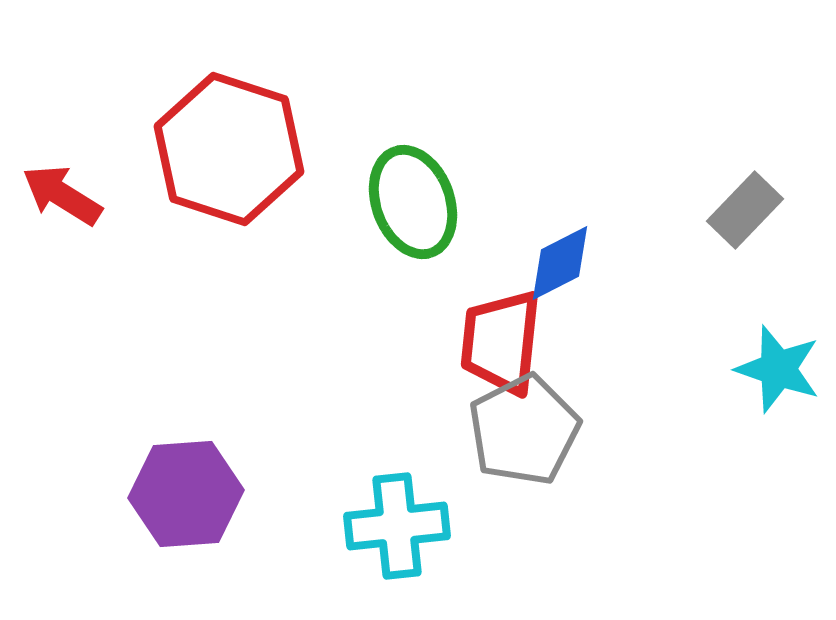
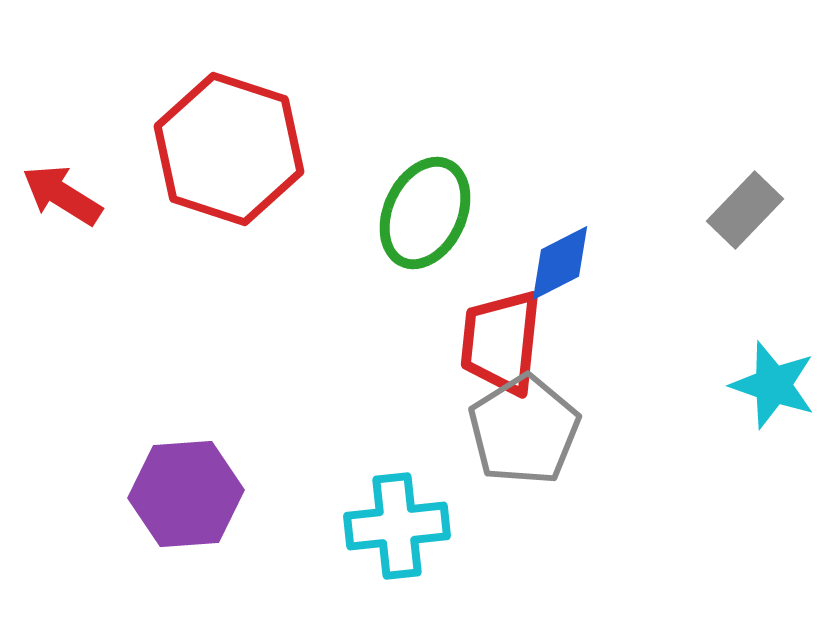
green ellipse: moved 12 px right, 11 px down; rotated 45 degrees clockwise
cyan star: moved 5 px left, 16 px down
gray pentagon: rotated 5 degrees counterclockwise
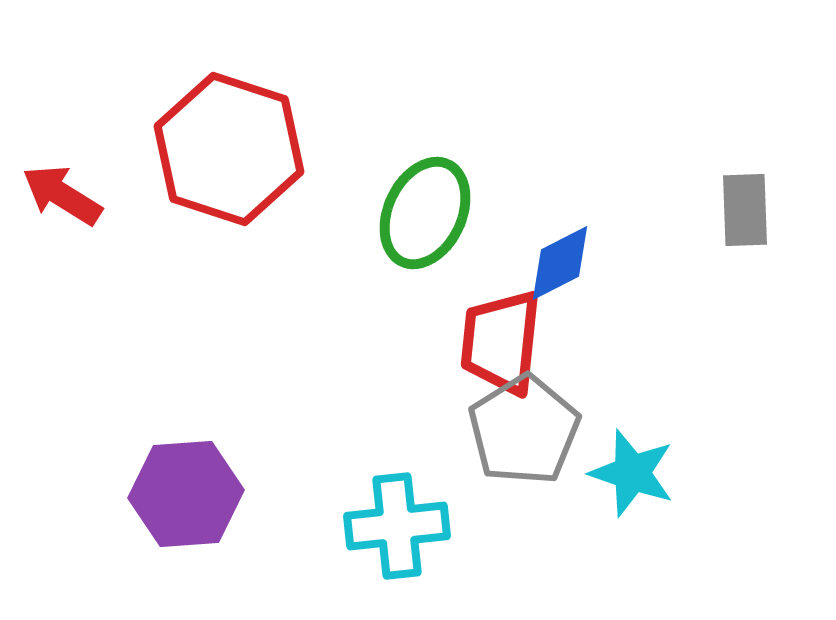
gray rectangle: rotated 46 degrees counterclockwise
cyan star: moved 141 px left, 88 px down
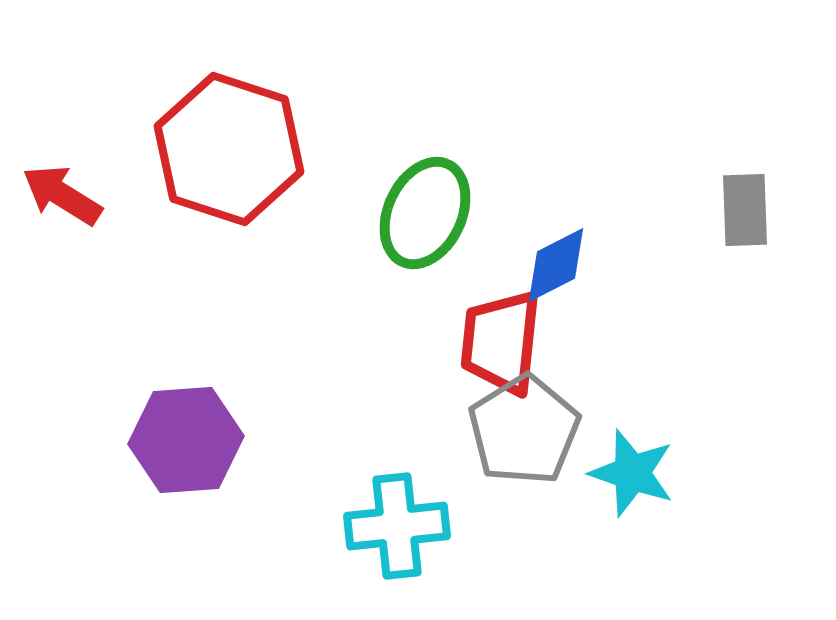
blue diamond: moved 4 px left, 2 px down
purple hexagon: moved 54 px up
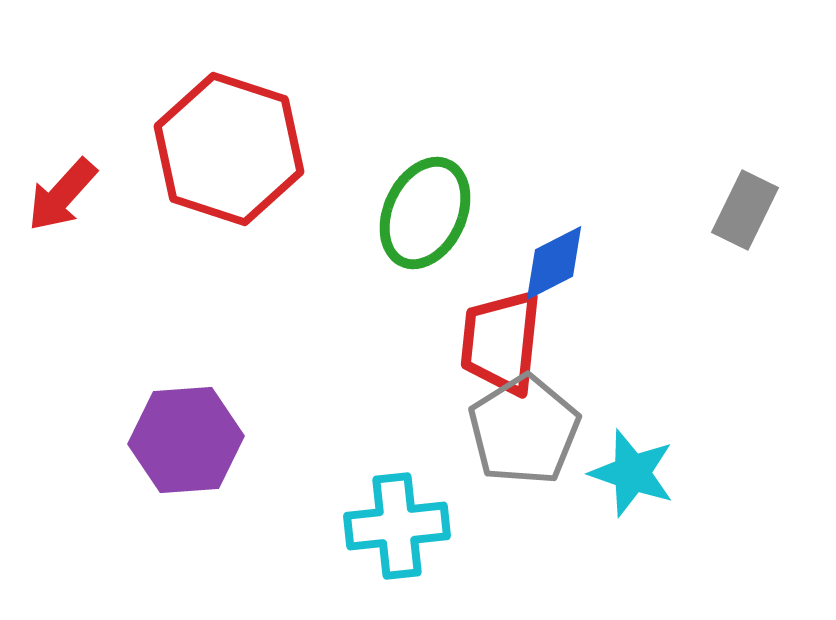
red arrow: rotated 80 degrees counterclockwise
gray rectangle: rotated 28 degrees clockwise
blue diamond: moved 2 px left, 2 px up
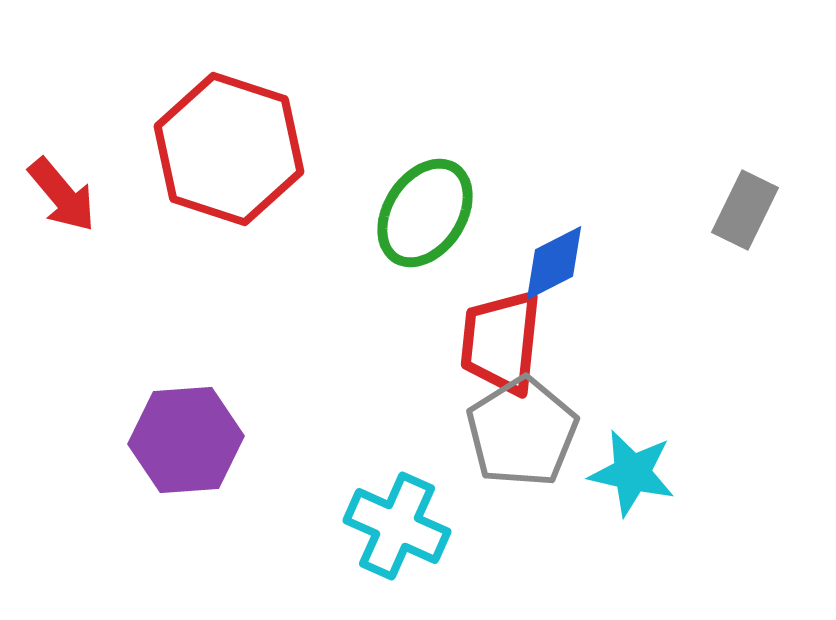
red arrow: rotated 82 degrees counterclockwise
green ellipse: rotated 8 degrees clockwise
gray pentagon: moved 2 px left, 2 px down
cyan star: rotated 6 degrees counterclockwise
cyan cross: rotated 30 degrees clockwise
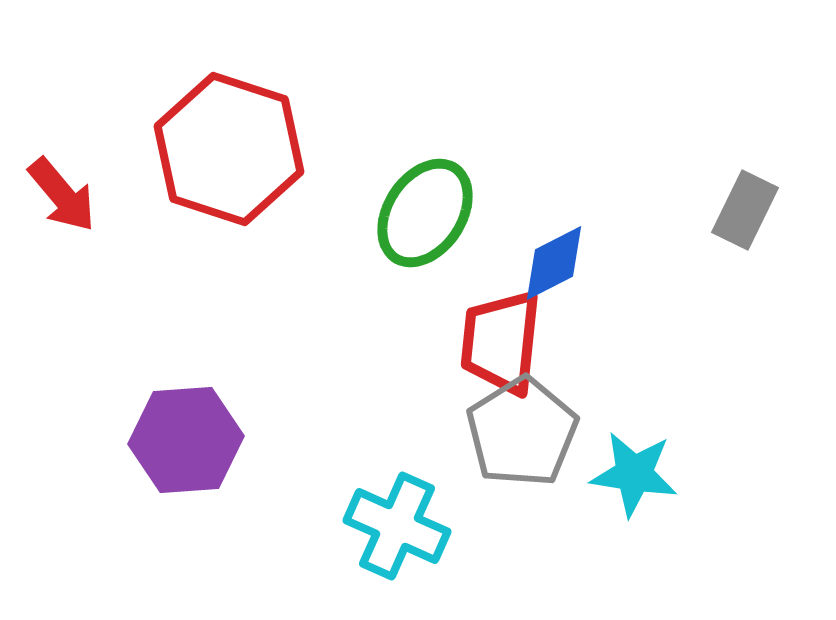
cyan star: moved 2 px right, 1 px down; rotated 4 degrees counterclockwise
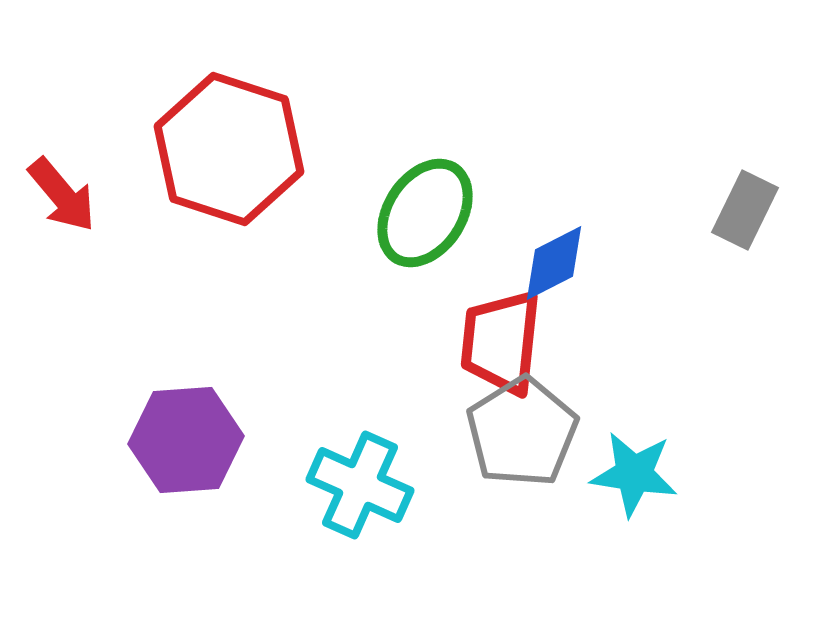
cyan cross: moved 37 px left, 41 px up
